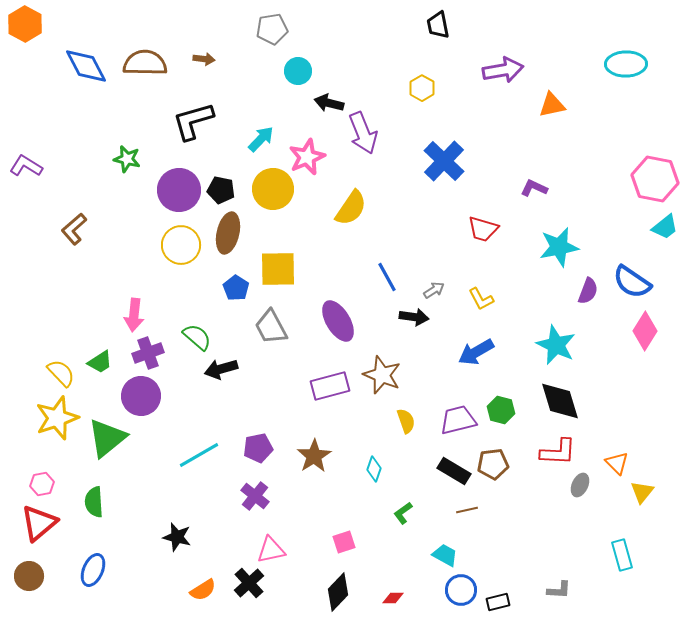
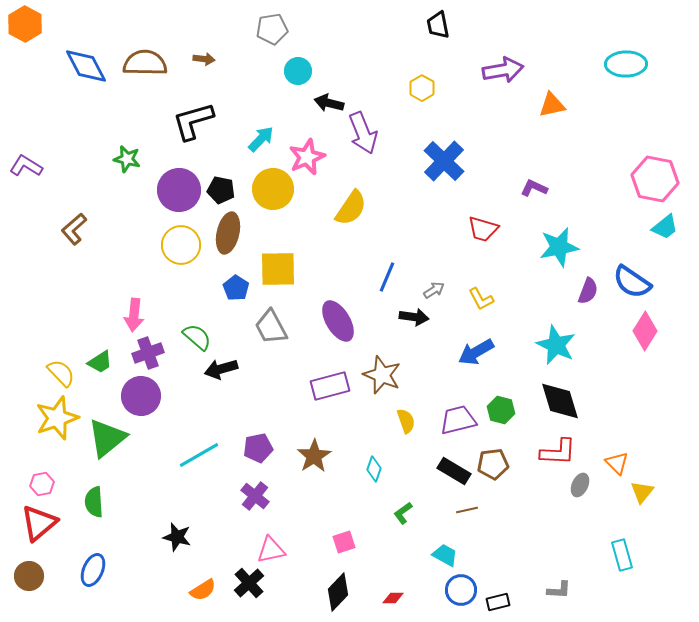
blue line at (387, 277): rotated 52 degrees clockwise
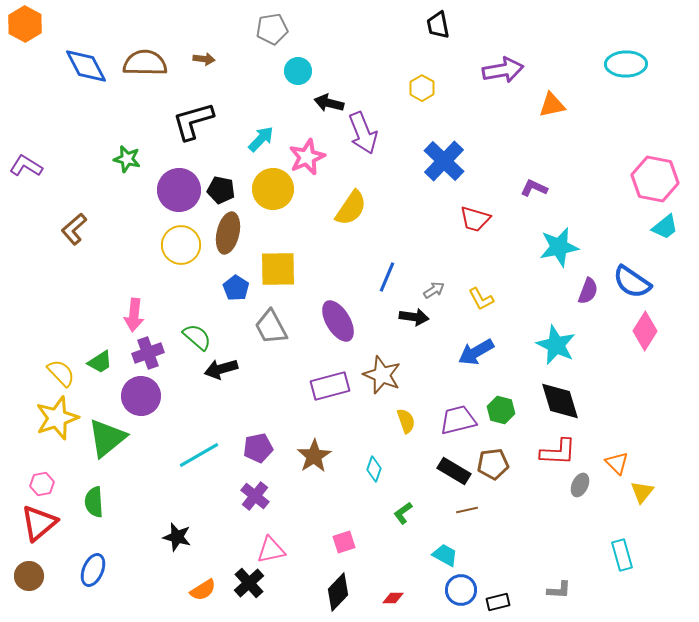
red trapezoid at (483, 229): moved 8 px left, 10 px up
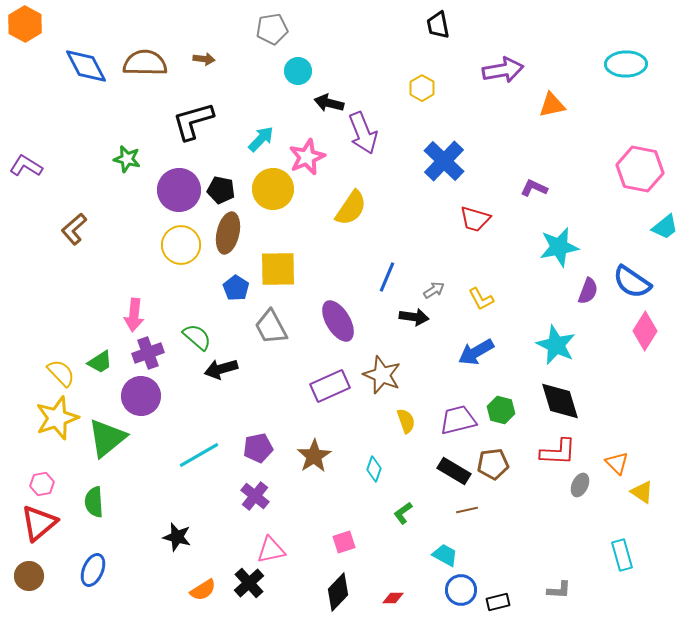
pink hexagon at (655, 179): moved 15 px left, 10 px up
purple rectangle at (330, 386): rotated 9 degrees counterclockwise
yellow triangle at (642, 492): rotated 35 degrees counterclockwise
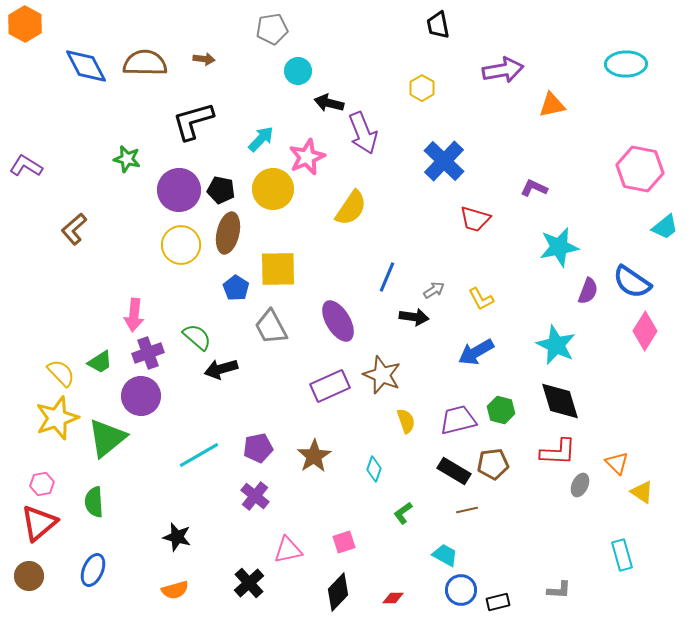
pink triangle at (271, 550): moved 17 px right
orange semicircle at (203, 590): moved 28 px left; rotated 16 degrees clockwise
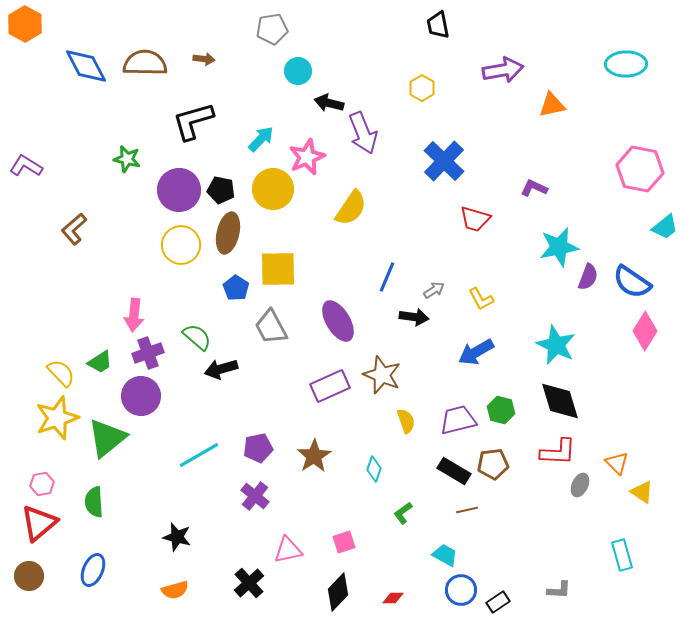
purple semicircle at (588, 291): moved 14 px up
black rectangle at (498, 602): rotated 20 degrees counterclockwise
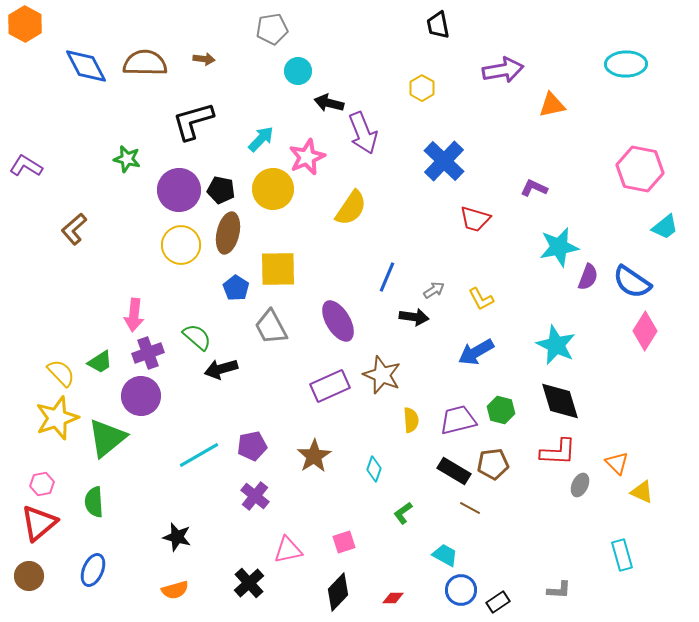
yellow semicircle at (406, 421): moved 5 px right, 1 px up; rotated 15 degrees clockwise
purple pentagon at (258, 448): moved 6 px left, 2 px up
yellow triangle at (642, 492): rotated 10 degrees counterclockwise
brown line at (467, 510): moved 3 px right, 2 px up; rotated 40 degrees clockwise
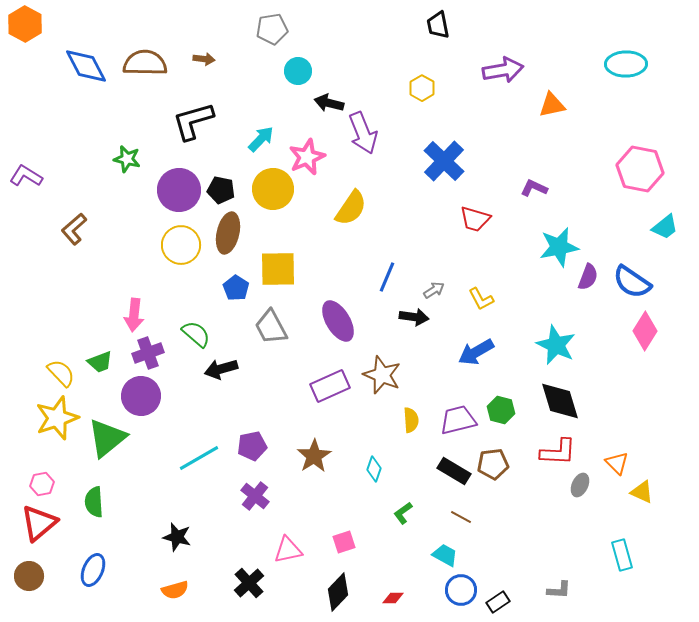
purple L-shape at (26, 166): moved 10 px down
green semicircle at (197, 337): moved 1 px left, 3 px up
green trapezoid at (100, 362): rotated 12 degrees clockwise
cyan line at (199, 455): moved 3 px down
brown line at (470, 508): moved 9 px left, 9 px down
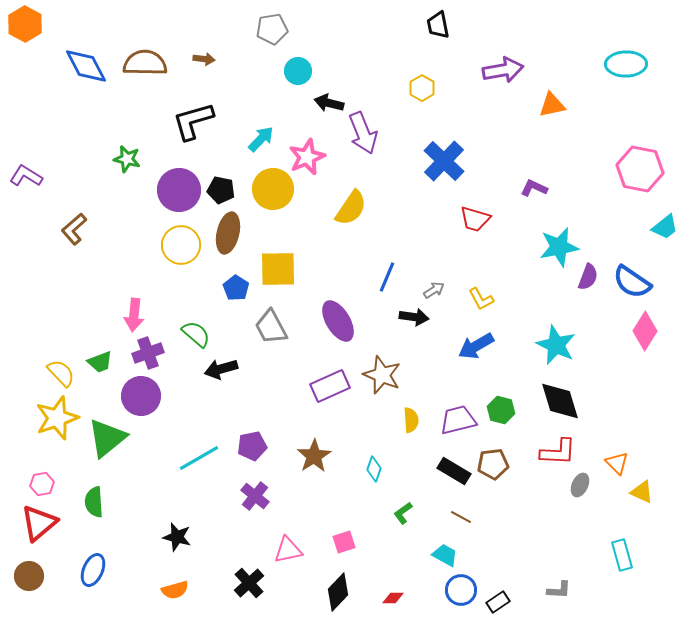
blue arrow at (476, 352): moved 6 px up
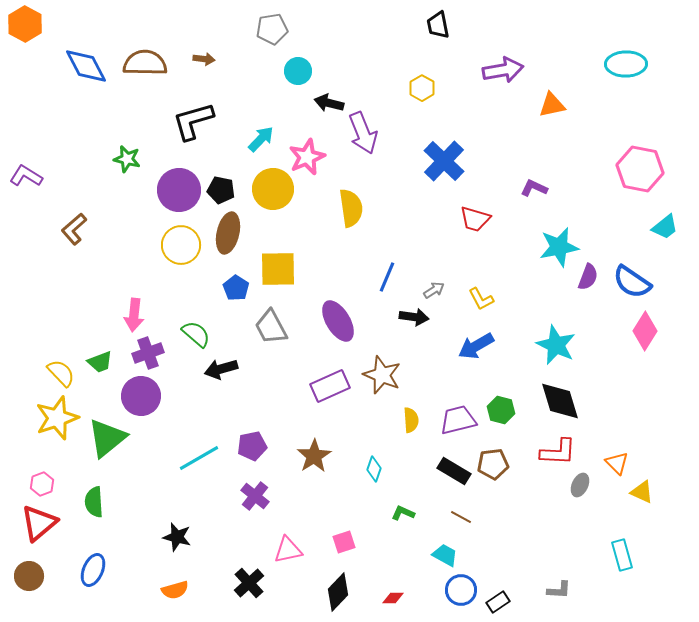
yellow semicircle at (351, 208): rotated 42 degrees counterclockwise
pink hexagon at (42, 484): rotated 10 degrees counterclockwise
green L-shape at (403, 513): rotated 60 degrees clockwise
